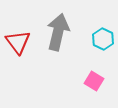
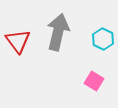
red triangle: moved 1 px up
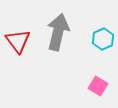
cyan hexagon: rotated 10 degrees clockwise
pink square: moved 4 px right, 5 px down
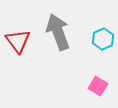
gray arrow: rotated 33 degrees counterclockwise
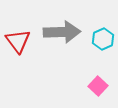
gray arrow: moved 4 px right; rotated 108 degrees clockwise
pink square: rotated 12 degrees clockwise
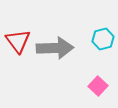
gray arrow: moved 7 px left, 16 px down
cyan hexagon: rotated 10 degrees clockwise
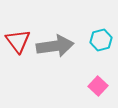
cyan hexagon: moved 2 px left, 1 px down
gray arrow: moved 2 px up; rotated 6 degrees counterclockwise
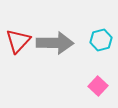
red triangle: rotated 20 degrees clockwise
gray arrow: moved 3 px up; rotated 9 degrees clockwise
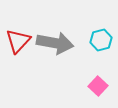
gray arrow: rotated 9 degrees clockwise
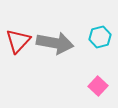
cyan hexagon: moved 1 px left, 3 px up
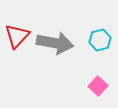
cyan hexagon: moved 3 px down
red triangle: moved 1 px left, 5 px up
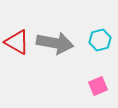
red triangle: moved 6 px down; rotated 44 degrees counterclockwise
pink square: rotated 24 degrees clockwise
